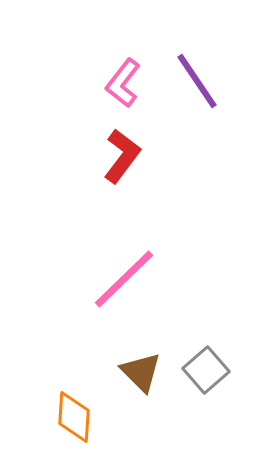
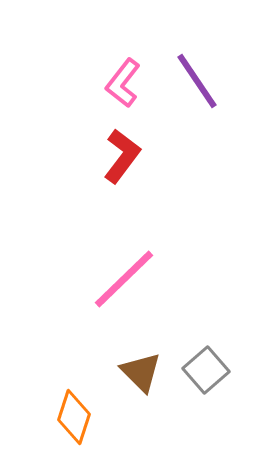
orange diamond: rotated 14 degrees clockwise
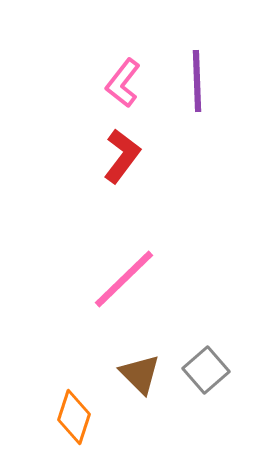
purple line: rotated 32 degrees clockwise
brown triangle: moved 1 px left, 2 px down
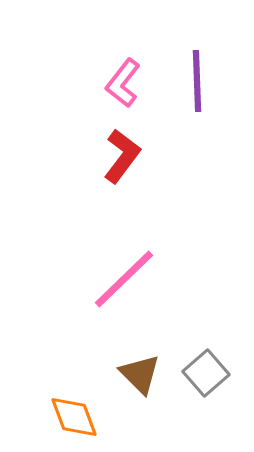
gray square: moved 3 px down
orange diamond: rotated 38 degrees counterclockwise
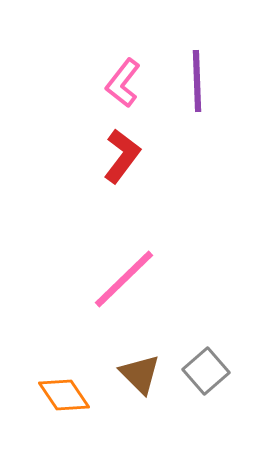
gray square: moved 2 px up
orange diamond: moved 10 px left, 22 px up; rotated 14 degrees counterclockwise
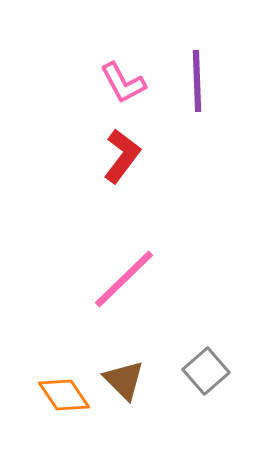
pink L-shape: rotated 66 degrees counterclockwise
brown triangle: moved 16 px left, 6 px down
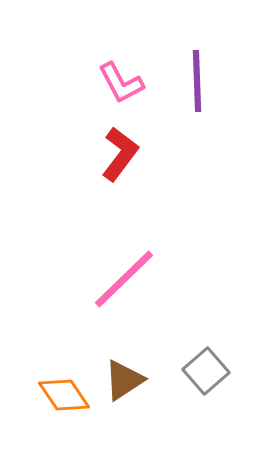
pink L-shape: moved 2 px left
red L-shape: moved 2 px left, 2 px up
brown triangle: rotated 42 degrees clockwise
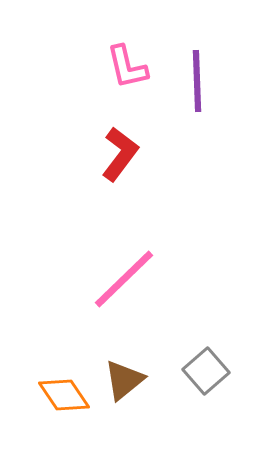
pink L-shape: moved 6 px right, 16 px up; rotated 15 degrees clockwise
brown triangle: rotated 6 degrees counterclockwise
